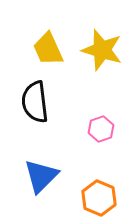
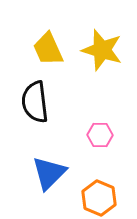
pink hexagon: moved 1 px left, 6 px down; rotated 20 degrees clockwise
blue triangle: moved 8 px right, 3 px up
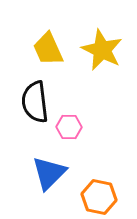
yellow star: rotated 9 degrees clockwise
pink hexagon: moved 31 px left, 8 px up
orange hexagon: moved 1 px up; rotated 12 degrees counterclockwise
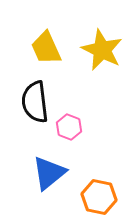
yellow trapezoid: moved 2 px left, 1 px up
pink hexagon: rotated 20 degrees clockwise
blue triangle: rotated 6 degrees clockwise
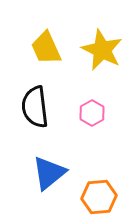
black semicircle: moved 5 px down
pink hexagon: moved 23 px right, 14 px up; rotated 10 degrees clockwise
orange hexagon: rotated 16 degrees counterclockwise
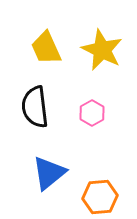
orange hexagon: moved 1 px right
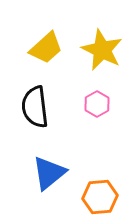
yellow trapezoid: rotated 108 degrees counterclockwise
pink hexagon: moved 5 px right, 9 px up
